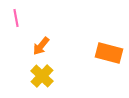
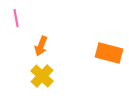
orange arrow: rotated 18 degrees counterclockwise
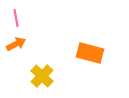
orange arrow: moved 25 px left, 2 px up; rotated 138 degrees counterclockwise
orange rectangle: moved 19 px left
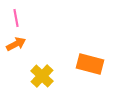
orange rectangle: moved 11 px down
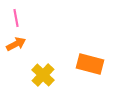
yellow cross: moved 1 px right, 1 px up
